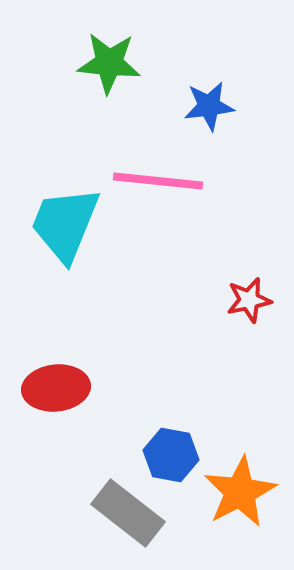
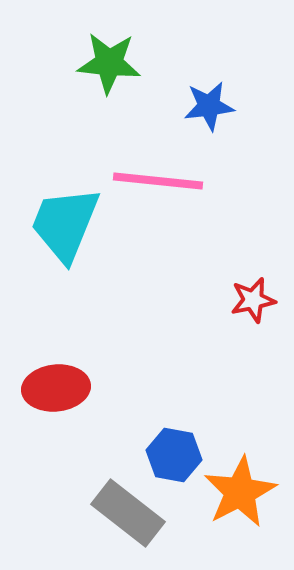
red star: moved 4 px right
blue hexagon: moved 3 px right
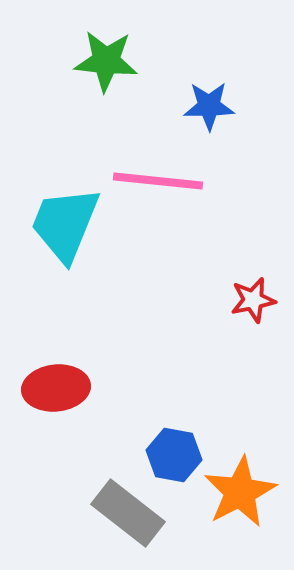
green star: moved 3 px left, 2 px up
blue star: rotated 6 degrees clockwise
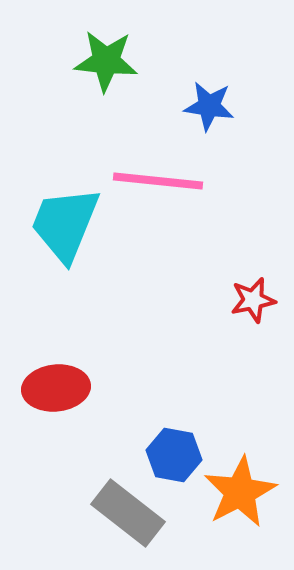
blue star: rotated 9 degrees clockwise
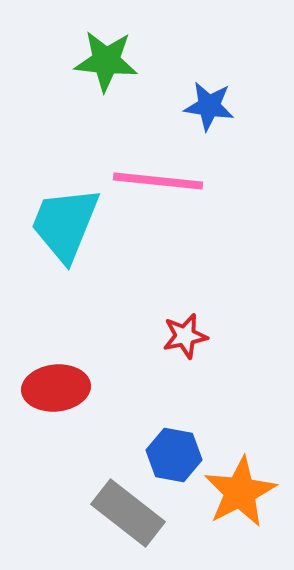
red star: moved 68 px left, 36 px down
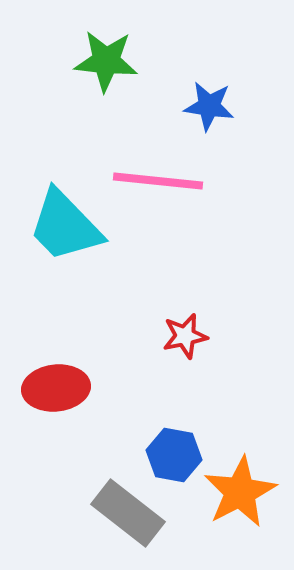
cyan trapezoid: moved 2 px down; rotated 66 degrees counterclockwise
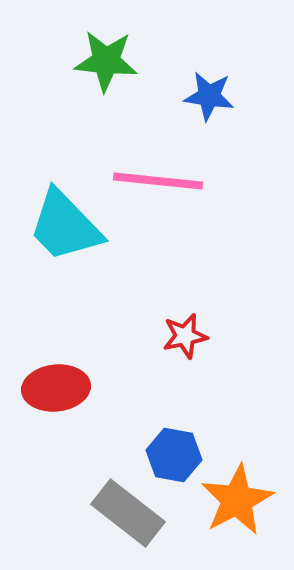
blue star: moved 10 px up
orange star: moved 3 px left, 8 px down
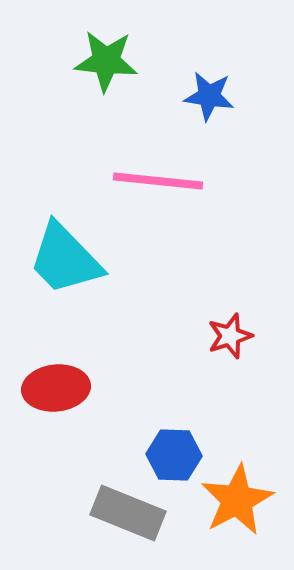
cyan trapezoid: moved 33 px down
red star: moved 45 px right; rotated 6 degrees counterclockwise
blue hexagon: rotated 8 degrees counterclockwise
gray rectangle: rotated 16 degrees counterclockwise
